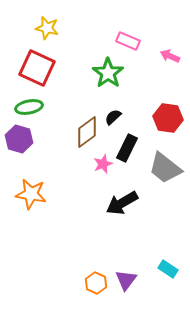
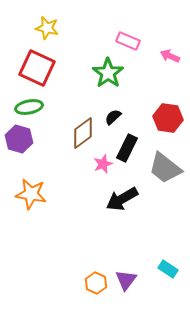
brown diamond: moved 4 px left, 1 px down
black arrow: moved 4 px up
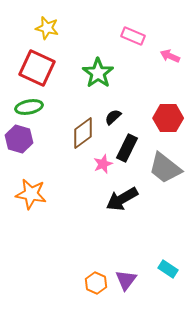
pink rectangle: moved 5 px right, 5 px up
green star: moved 10 px left
red hexagon: rotated 8 degrees counterclockwise
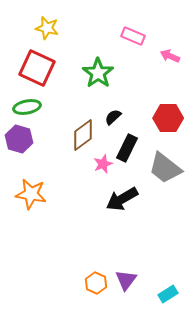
green ellipse: moved 2 px left
brown diamond: moved 2 px down
cyan rectangle: moved 25 px down; rotated 66 degrees counterclockwise
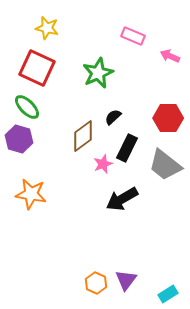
green star: rotated 12 degrees clockwise
green ellipse: rotated 56 degrees clockwise
brown diamond: moved 1 px down
gray trapezoid: moved 3 px up
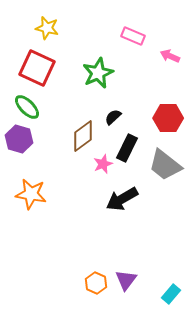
cyan rectangle: moved 3 px right; rotated 18 degrees counterclockwise
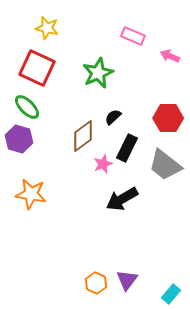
purple triangle: moved 1 px right
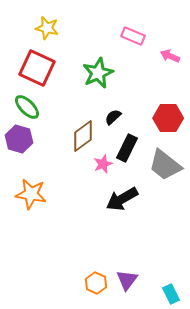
cyan rectangle: rotated 66 degrees counterclockwise
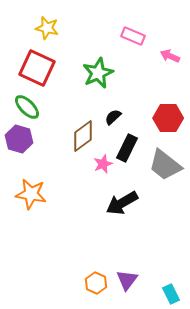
black arrow: moved 4 px down
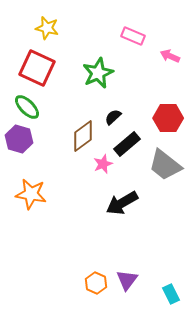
black rectangle: moved 4 px up; rotated 24 degrees clockwise
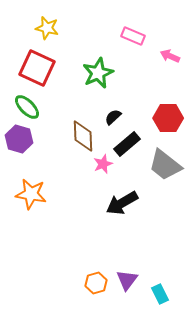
brown diamond: rotated 56 degrees counterclockwise
orange hexagon: rotated 20 degrees clockwise
cyan rectangle: moved 11 px left
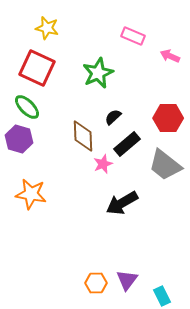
orange hexagon: rotated 15 degrees clockwise
cyan rectangle: moved 2 px right, 2 px down
